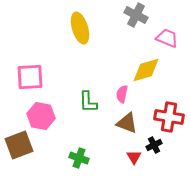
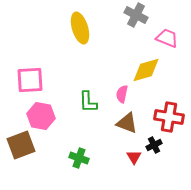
pink square: moved 3 px down
brown square: moved 2 px right
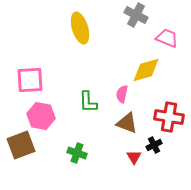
green cross: moved 2 px left, 5 px up
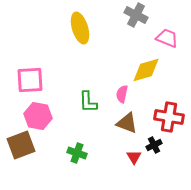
pink hexagon: moved 3 px left
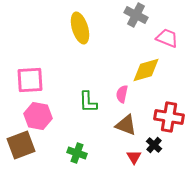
brown triangle: moved 1 px left, 2 px down
black cross: rotated 21 degrees counterclockwise
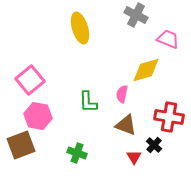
pink trapezoid: moved 1 px right, 1 px down
pink square: rotated 36 degrees counterclockwise
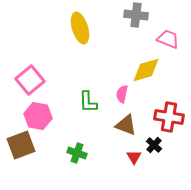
gray cross: rotated 20 degrees counterclockwise
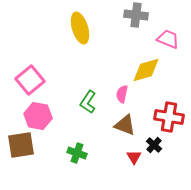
green L-shape: rotated 35 degrees clockwise
brown triangle: moved 1 px left
brown square: rotated 12 degrees clockwise
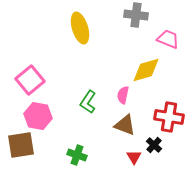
pink semicircle: moved 1 px right, 1 px down
green cross: moved 2 px down
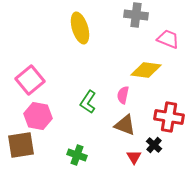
yellow diamond: rotated 24 degrees clockwise
